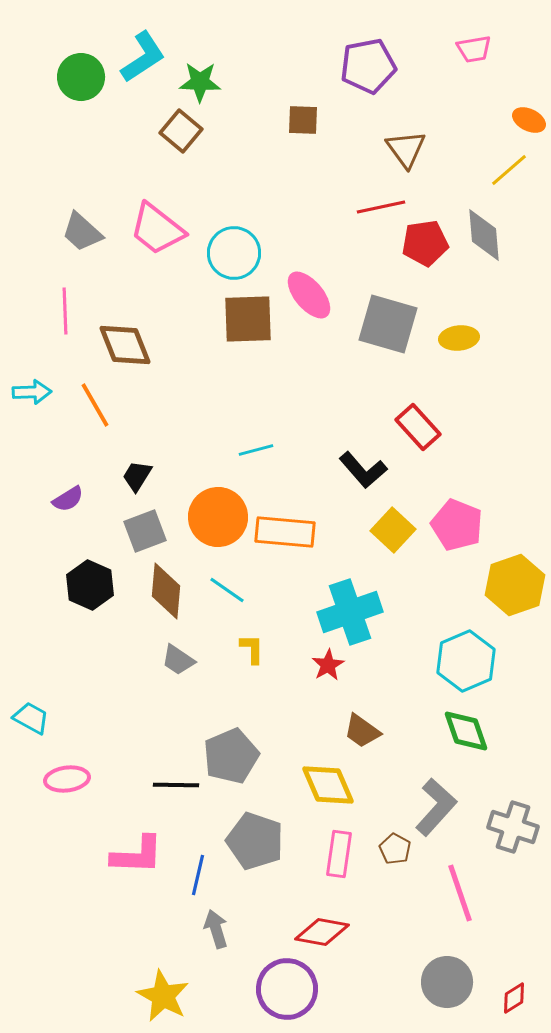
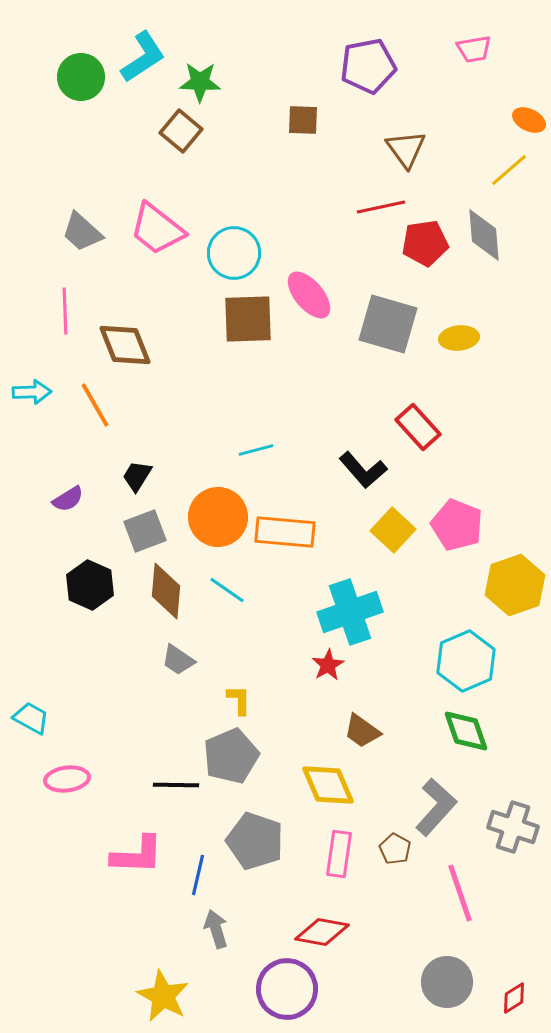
yellow L-shape at (252, 649): moved 13 px left, 51 px down
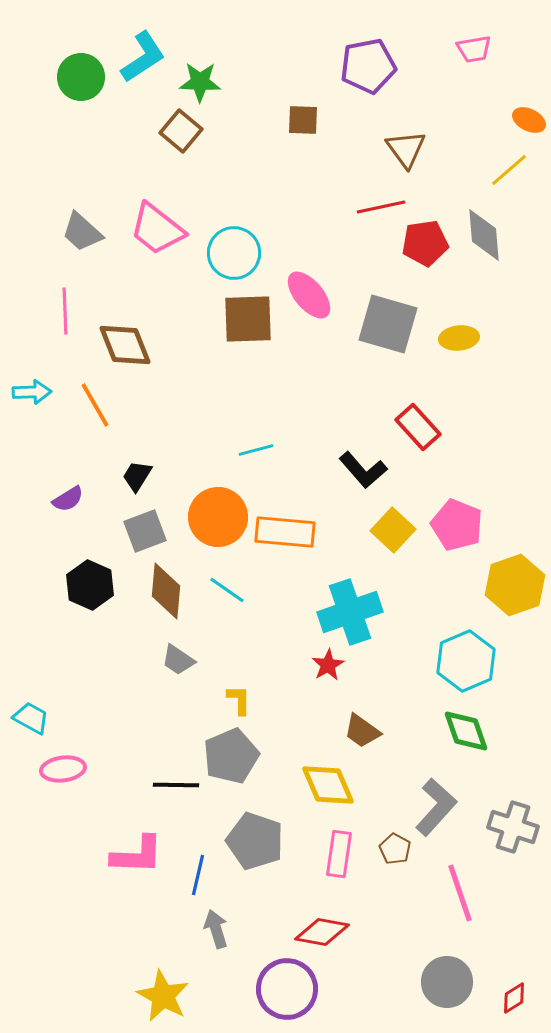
pink ellipse at (67, 779): moved 4 px left, 10 px up
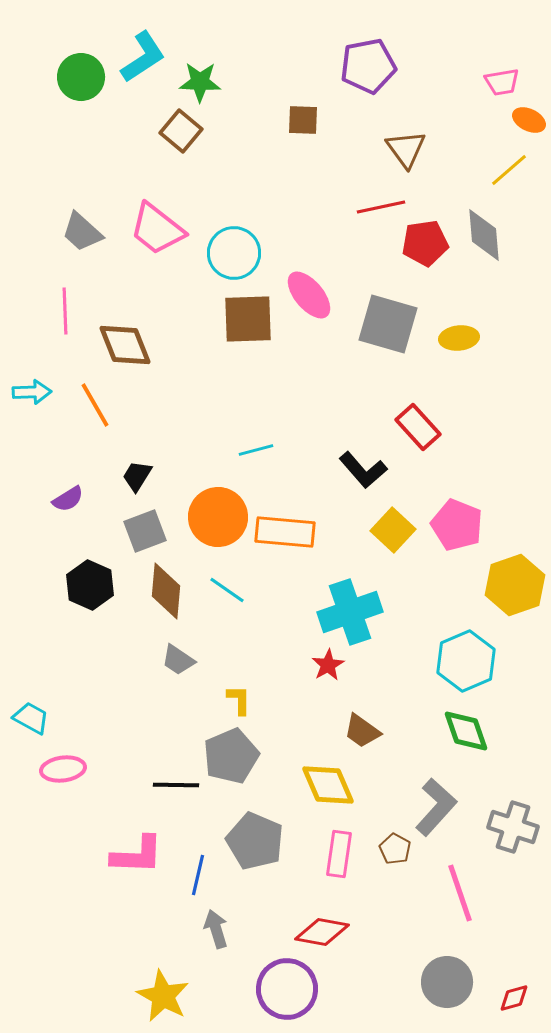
pink trapezoid at (474, 49): moved 28 px right, 33 px down
gray pentagon at (255, 841): rotated 4 degrees clockwise
red diamond at (514, 998): rotated 16 degrees clockwise
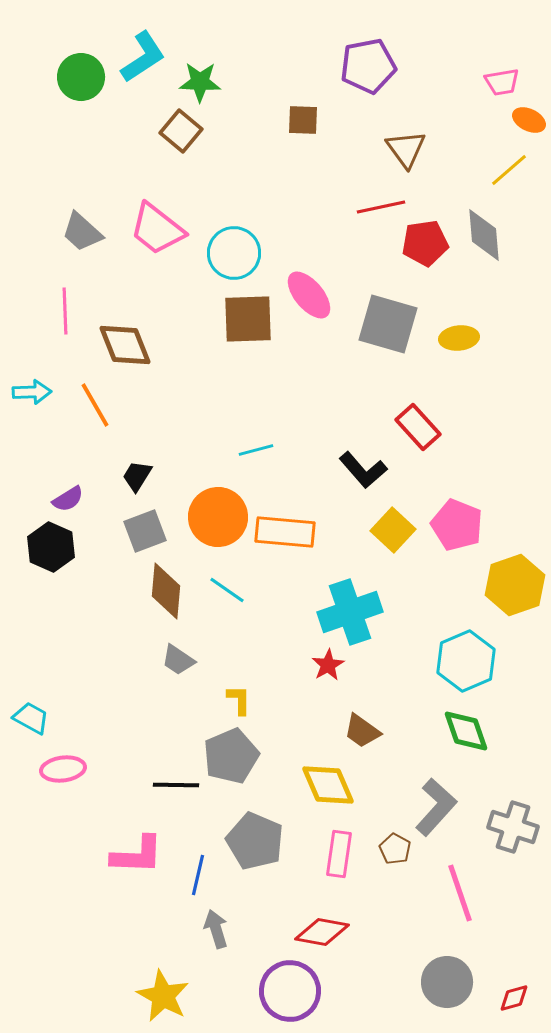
black hexagon at (90, 585): moved 39 px left, 38 px up
purple circle at (287, 989): moved 3 px right, 2 px down
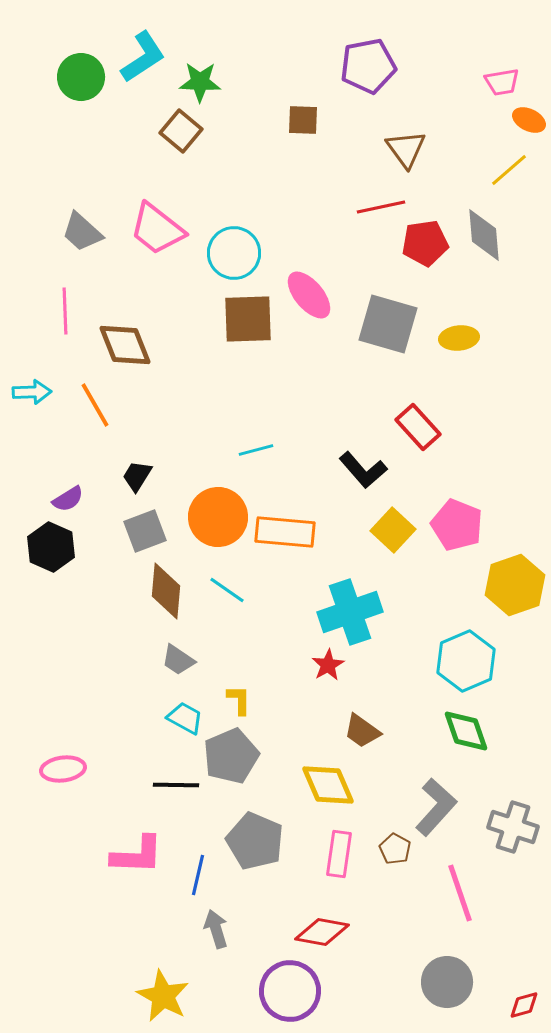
cyan trapezoid at (31, 718): moved 154 px right
red diamond at (514, 998): moved 10 px right, 7 px down
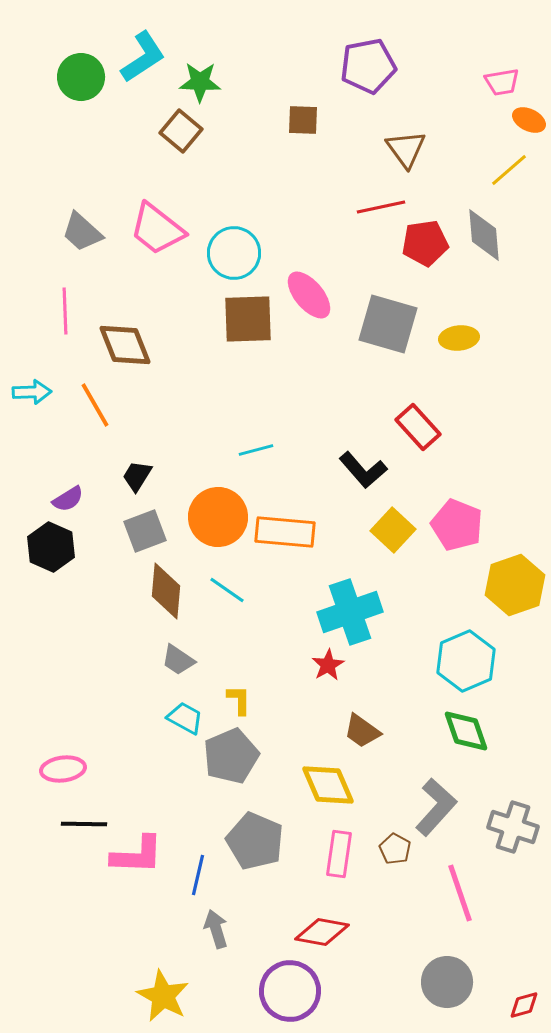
black line at (176, 785): moved 92 px left, 39 px down
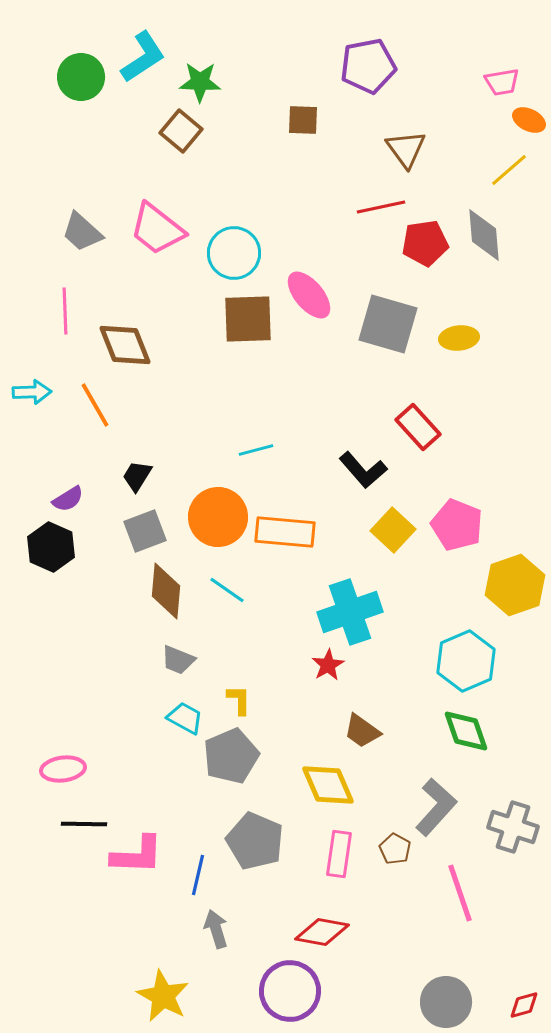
gray trapezoid at (178, 660): rotated 12 degrees counterclockwise
gray circle at (447, 982): moved 1 px left, 20 px down
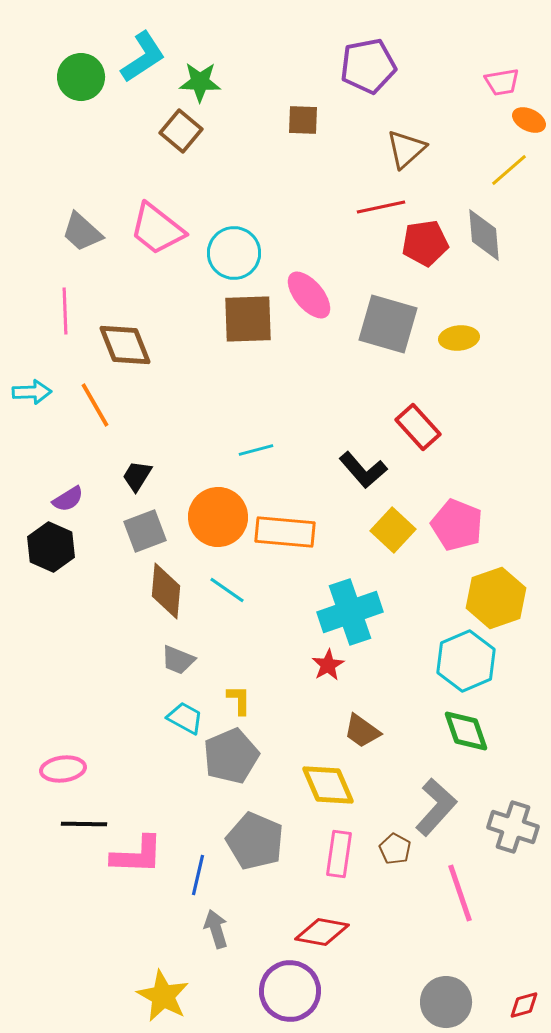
brown triangle at (406, 149): rotated 24 degrees clockwise
yellow hexagon at (515, 585): moved 19 px left, 13 px down
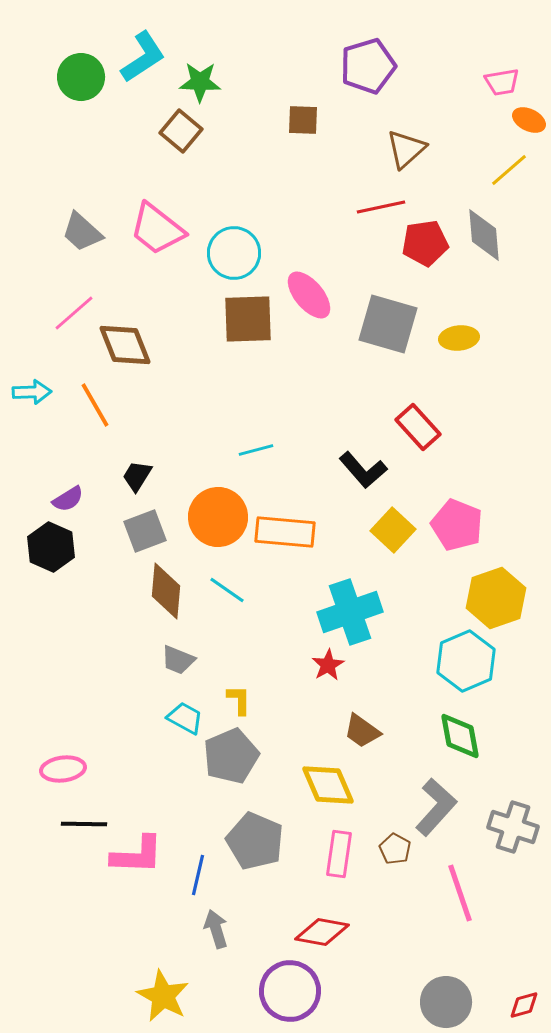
purple pentagon at (368, 66): rotated 6 degrees counterclockwise
pink line at (65, 311): moved 9 px right, 2 px down; rotated 51 degrees clockwise
green diamond at (466, 731): moved 6 px left, 5 px down; rotated 9 degrees clockwise
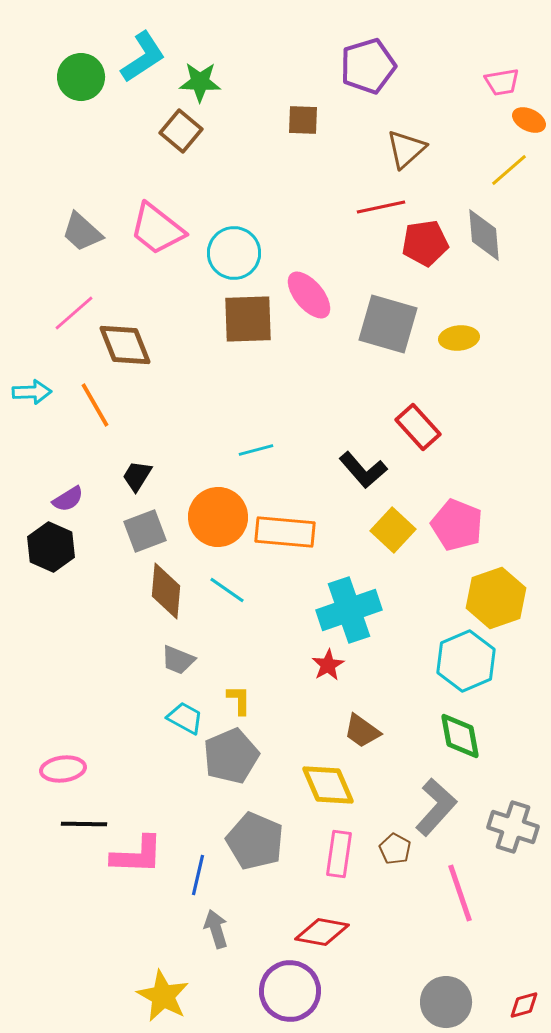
cyan cross at (350, 612): moved 1 px left, 2 px up
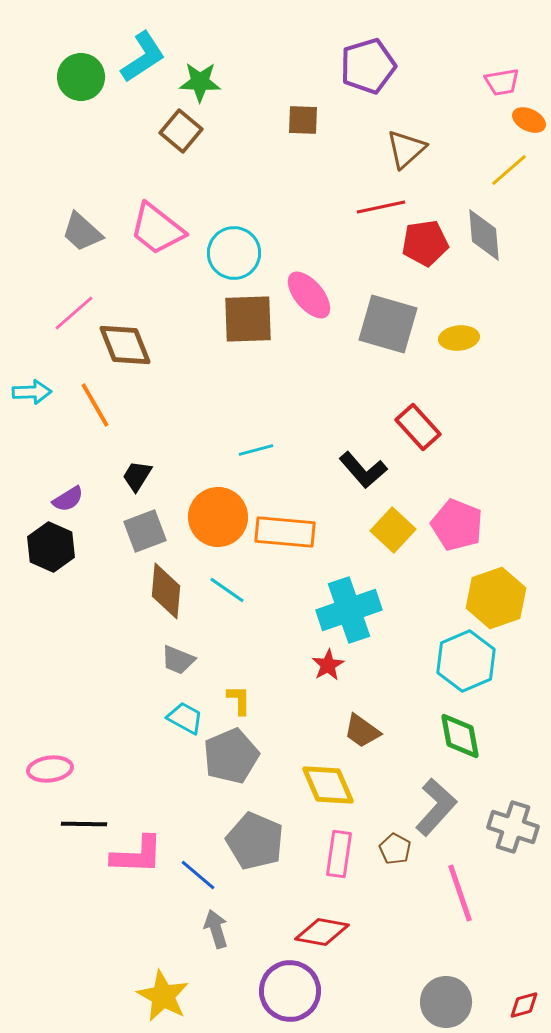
pink ellipse at (63, 769): moved 13 px left
blue line at (198, 875): rotated 63 degrees counterclockwise
